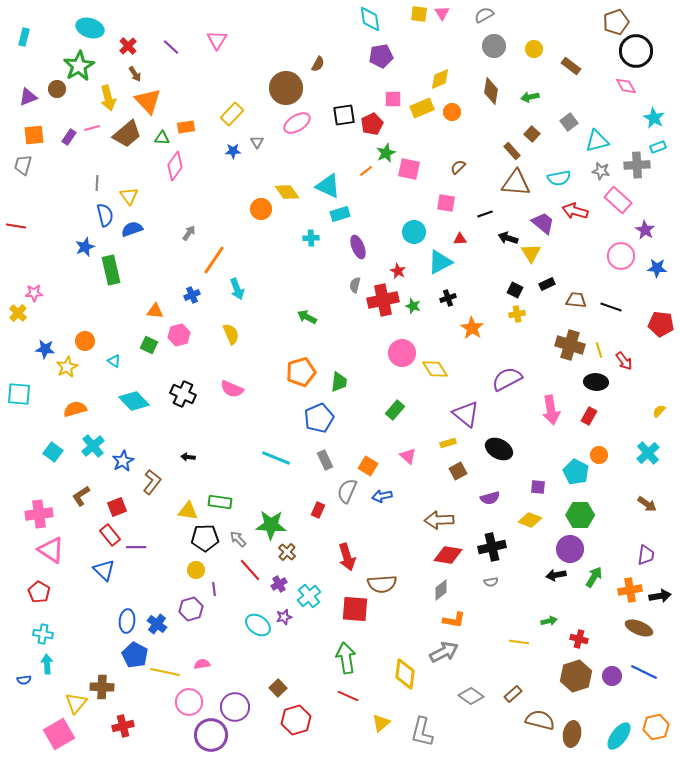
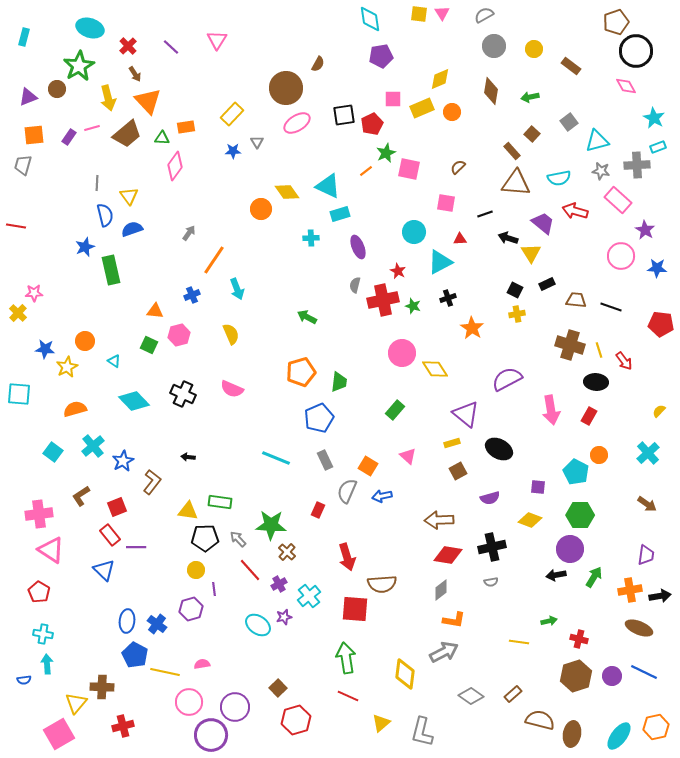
yellow rectangle at (448, 443): moved 4 px right
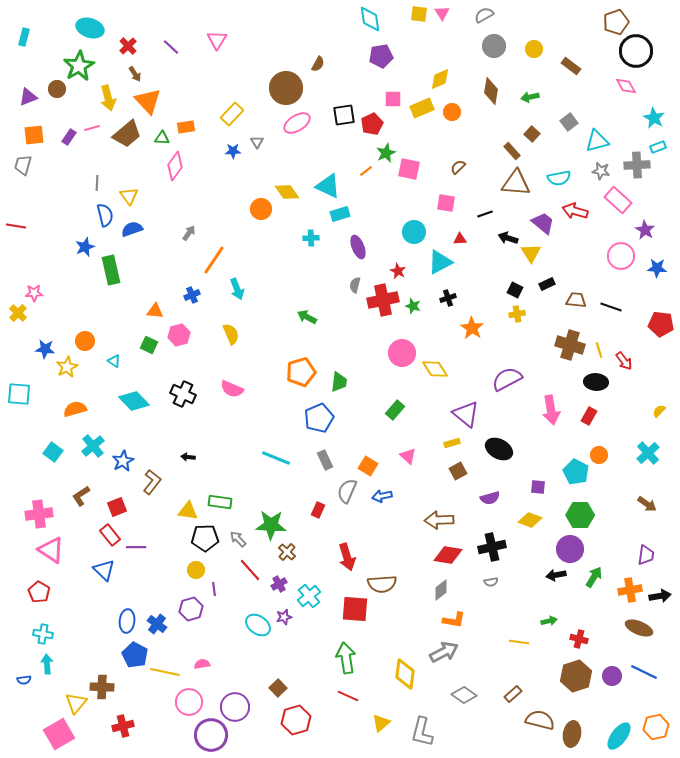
gray diamond at (471, 696): moved 7 px left, 1 px up
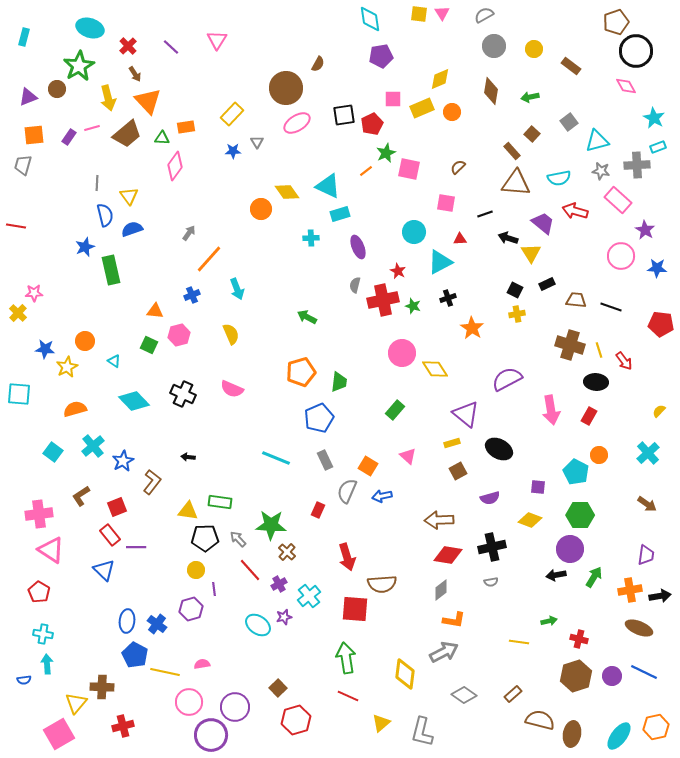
orange line at (214, 260): moved 5 px left, 1 px up; rotated 8 degrees clockwise
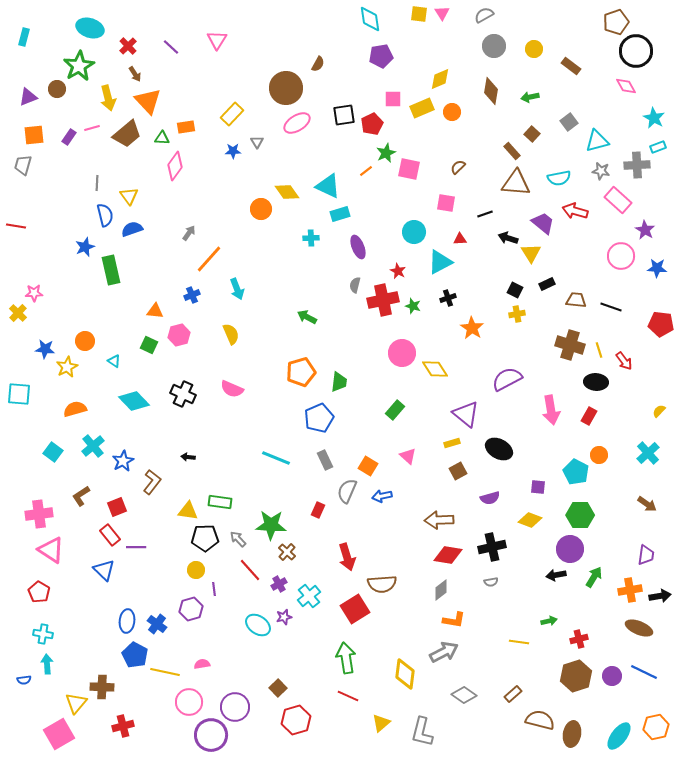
red square at (355, 609): rotated 36 degrees counterclockwise
red cross at (579, 639): rotated 30 degrees counterclockwise
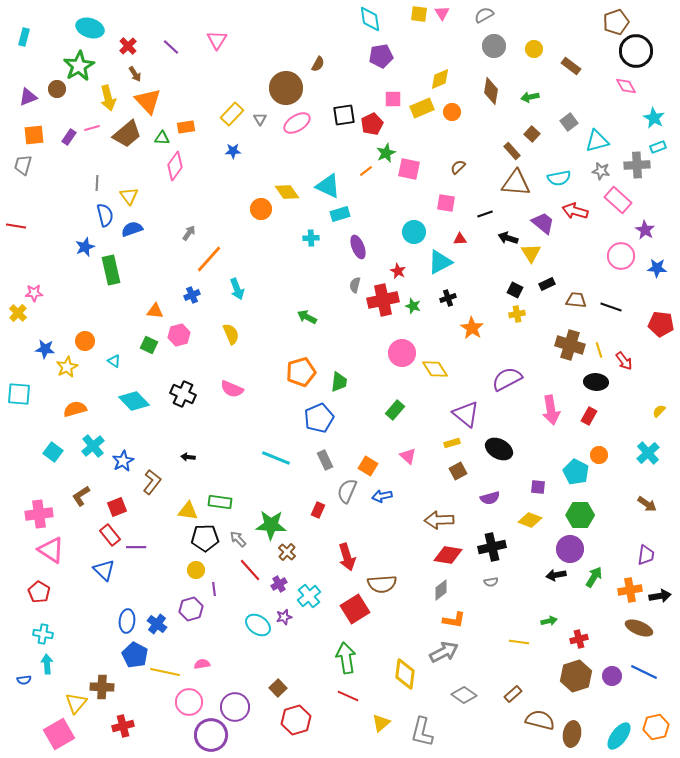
gray triangle at (257, 142): moved 3 px right, 23 px up
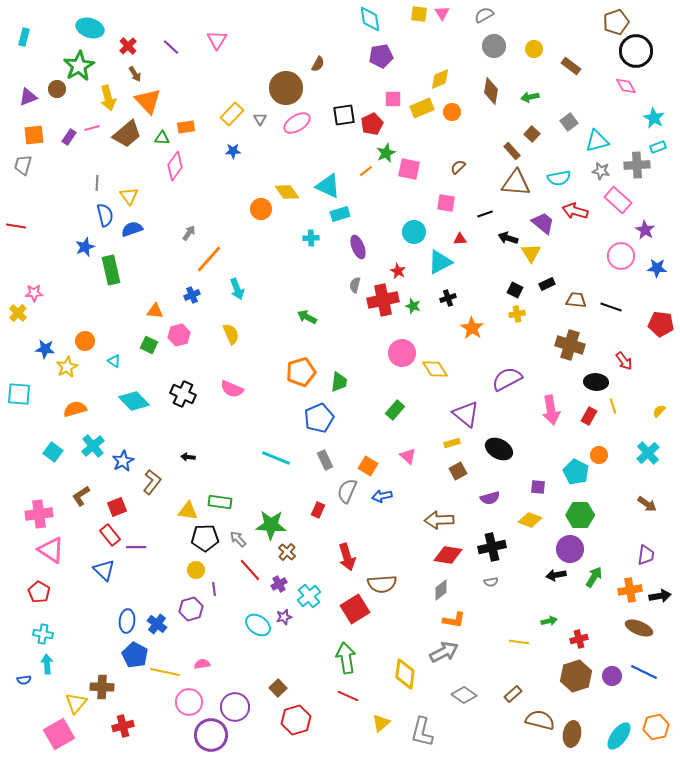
yellow line at (599, 350): moved 14 px right, 56 px down
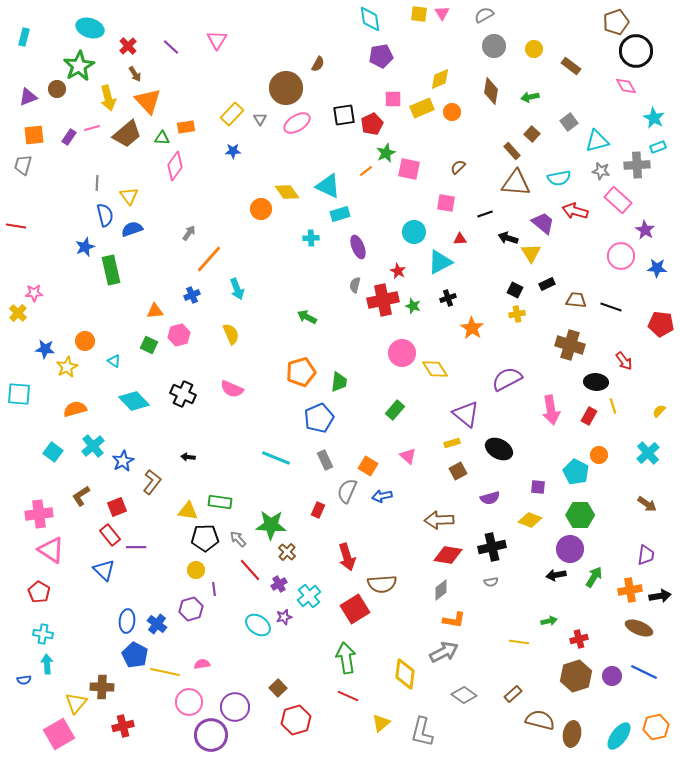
orange triangle at (155, 311): rotated 12 degrees counterclockwise
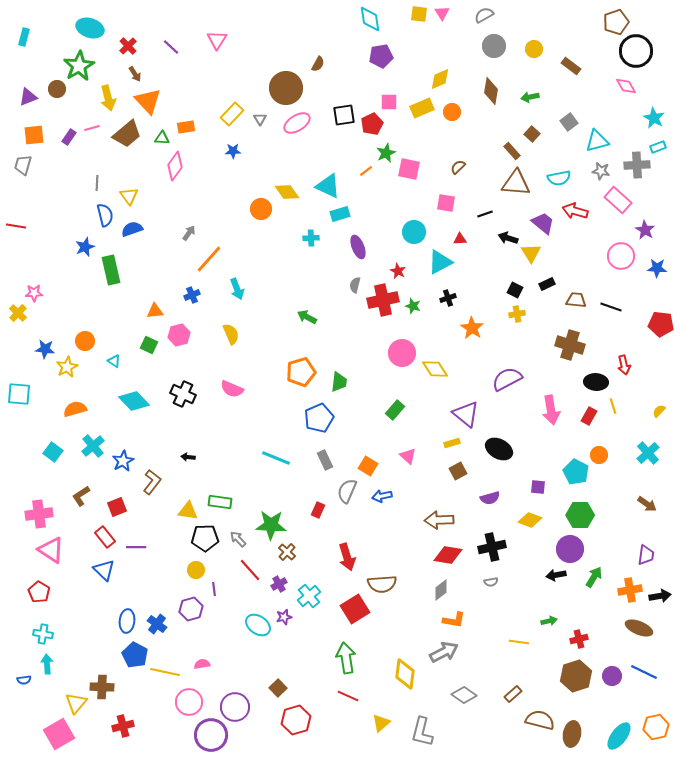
pink square at (393, 99): moved 4 px left, 3 px down
red arrow at (624, 361): moved 4 px down; rotated 24 degrees clockwise
red rectangle at (110, 535): moved 5 px left, 2 px down
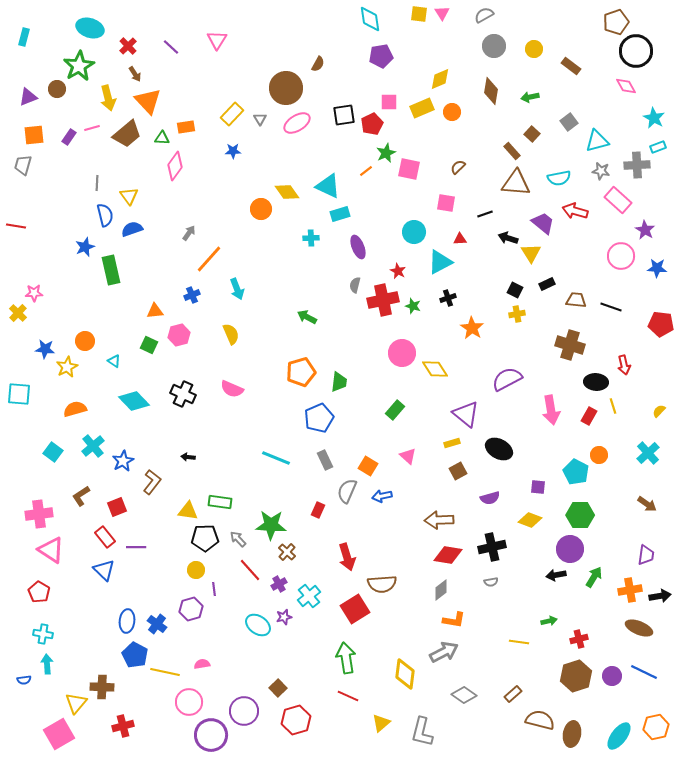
purple circle at (235, 707): moved 9 px right, 4 px down
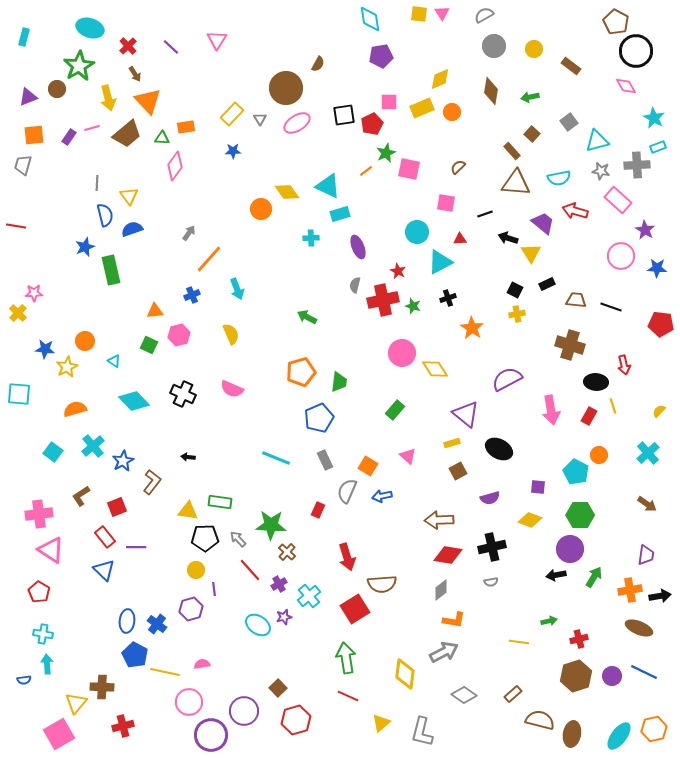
brown pentagon at (616, 22): rotated 25 degrees counterclockwise
cyan circle at (414, 232): moved 3 px right
orange hexagon at (656, 727): moved 2 px left, 2 px down
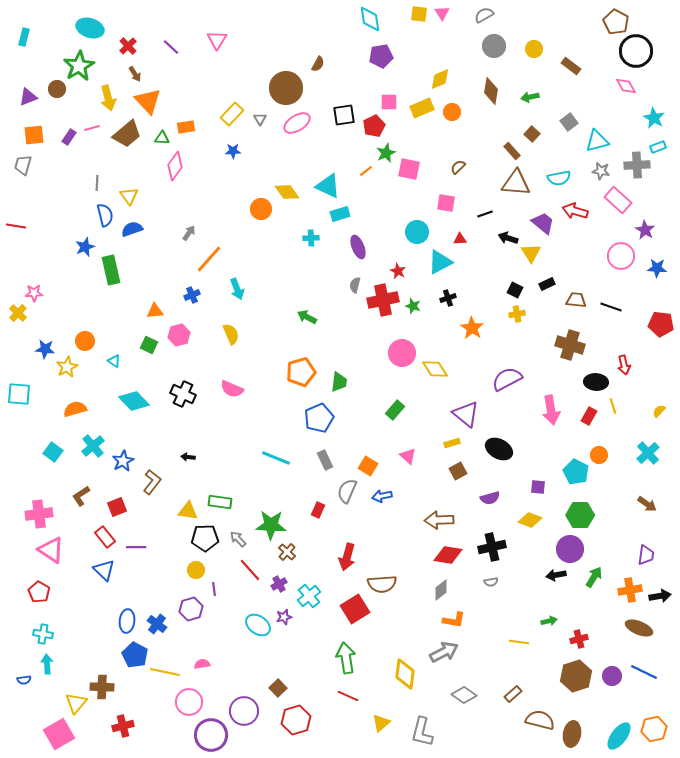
red pentagon at (372, 124): moved 2 px right, 2 px down
red arrow at (347, 557): rotated 32 degrees clockwise
